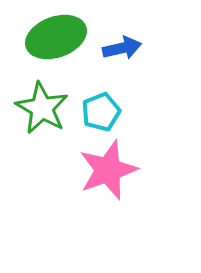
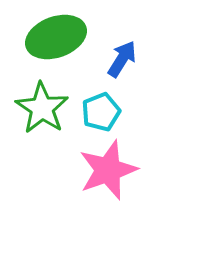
blue arrow: moved 11 px down; rotated 45 degrees counterclockwise
green star: rotated 4 degrees clockwise
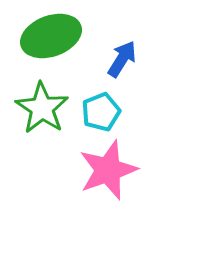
green ellipse: moved 5 px left, 1 px up
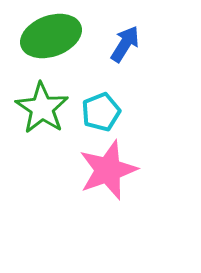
blue arrow: moved 3 px right, 15 px up
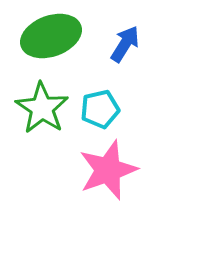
cyan pentagon: moved 1 px left, 3 px up; rotated 9 degrees clockwise
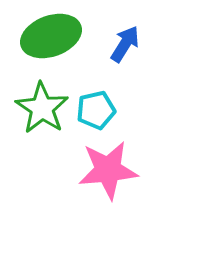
cyan pentagon: moved 4 px left, 1 px down
pink star: rotated 14 degrees clockwise
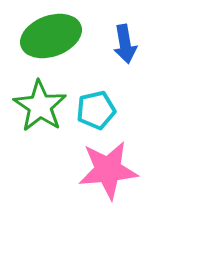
blue arrow: rotated 138 degrees clockwise
green star: moved 2 px left, 2 px up
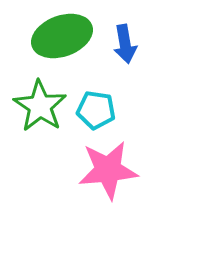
green ellipse: moved 11 px right
cyan pentagon: rotated 21 degrees clockwise
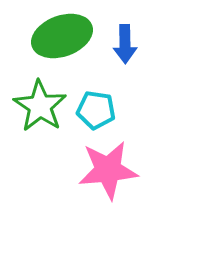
blue arrow: rotated 9 degrees clockwise
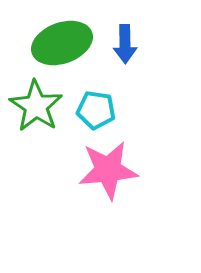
green ellipse: moved 7 px down
green star: moved 4 px left
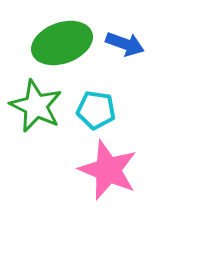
blue arrow: rotated 69 degrees counterclockwise
green star: rotated 8 degrees counterclockwise
pink star: rotated 28 degrees clockwise
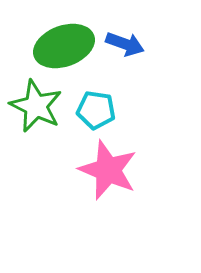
green ellipse: moved 2 px right, 3 px down
